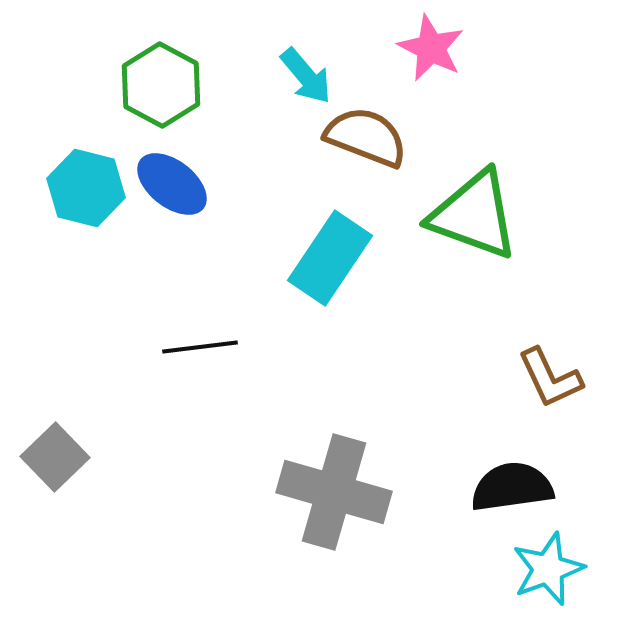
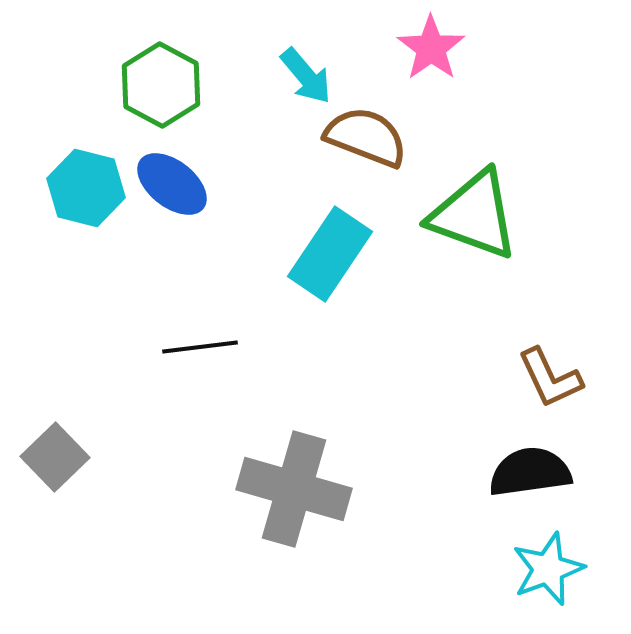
pink star: rotated 10 degrees clockwise
cyan rectangle: moved 4 px up
black semicircle: moved 18 px right, 15 px up
gray cross: moved 40 px left, 3 px up
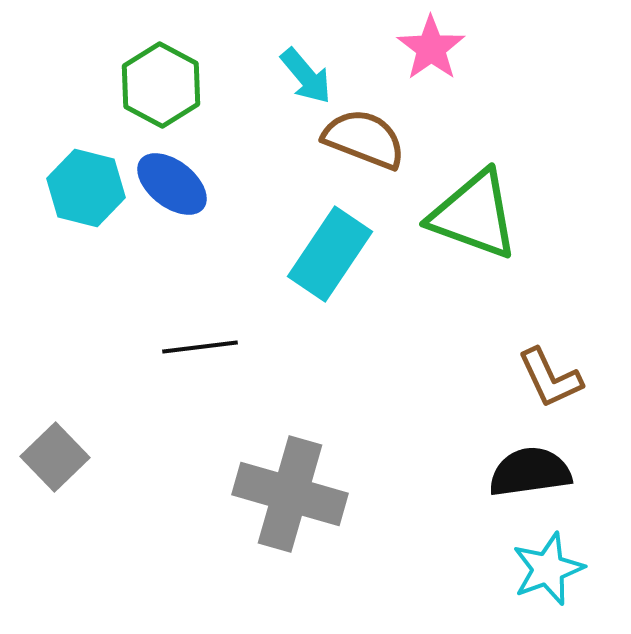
brown semicircle: moved 2 px left, 2 px down
gray cross: moved 4 px left, 5 px down
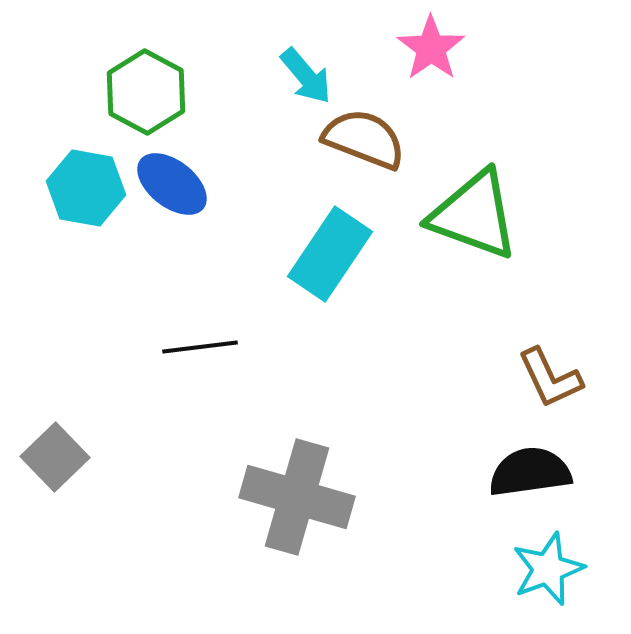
green hexagon: moved 15 px left, 7 px down
cyan hexagon: rotated 4 degrees counterclockwise
gray cross: moved 7 px right, 3 px down
